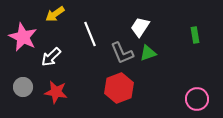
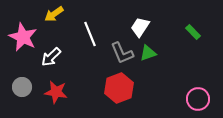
yellow arrow: moved 1 px left
green rectangle: moved 2 px left, 3 px up; rotated 35 degrees counterclockwise
gray circle: moved 1 px left
pink circle: moved 1 px right
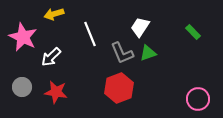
yellow arrow: rotated 18 degrees clockwise
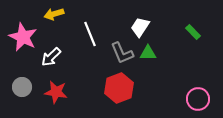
green triangle: rotated 18 degrees clockwise
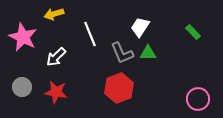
white arrow: moved 5 px right
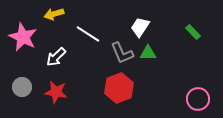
white line: moved 2 px left; rotated 35 degrees counterclockwise
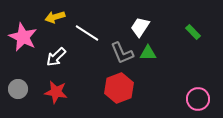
yellow arrow: moved 1 px right, 3 px down
white line: moved 1 px left, 1 px up
gray circle: moved 4 px left, 2 px down
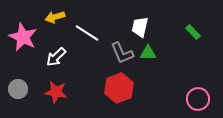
white trapezoid: rotated 20 degrees counterclockwise
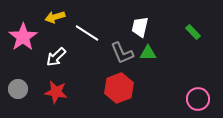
pink star: rotated 12 degrees clockwise
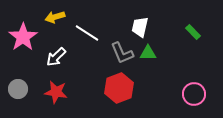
pink circle: moved 4 px left, 5 px up
